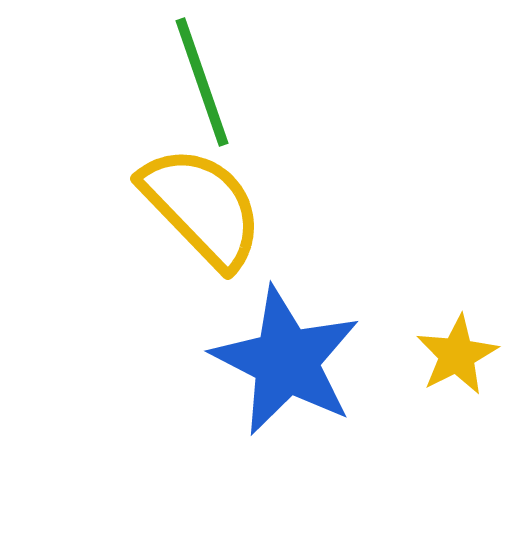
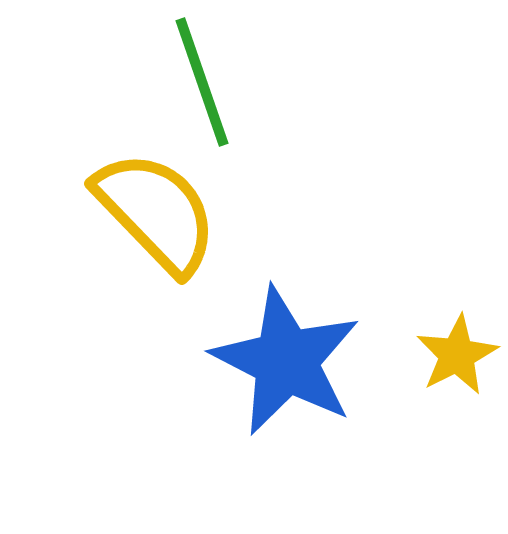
yellow semicircle: moved 46 px left, 5 px down
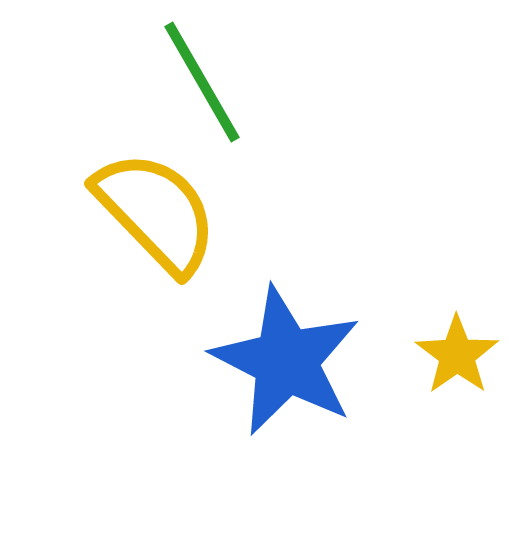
green line: rotated 11 degrees counterclockwise
yellow star: rotated 8 degrees counterclockwise
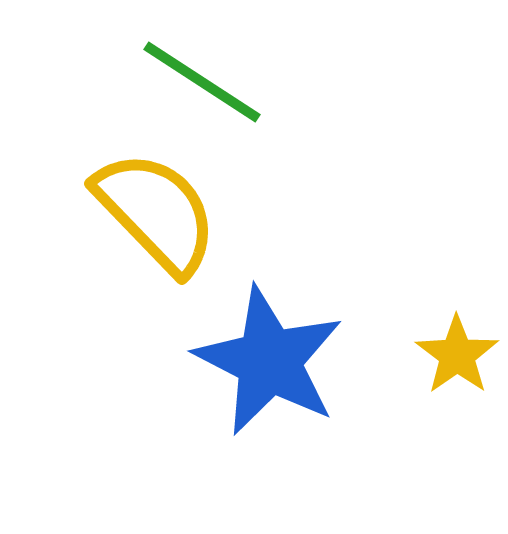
green line: rotated 27 degrees counterclockwise
blue star: moved 17 px left
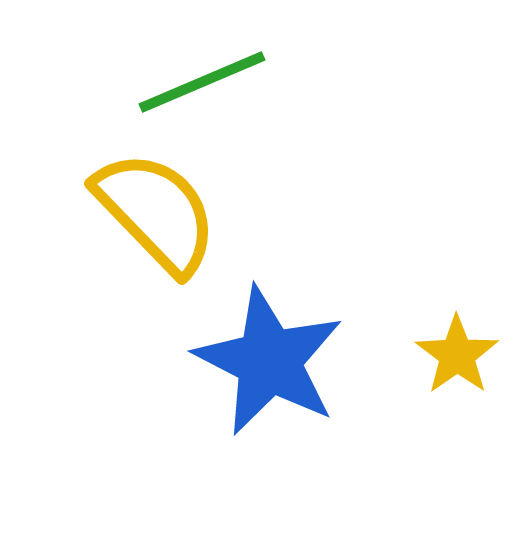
green line: rotated 56 degrees counterclockwise
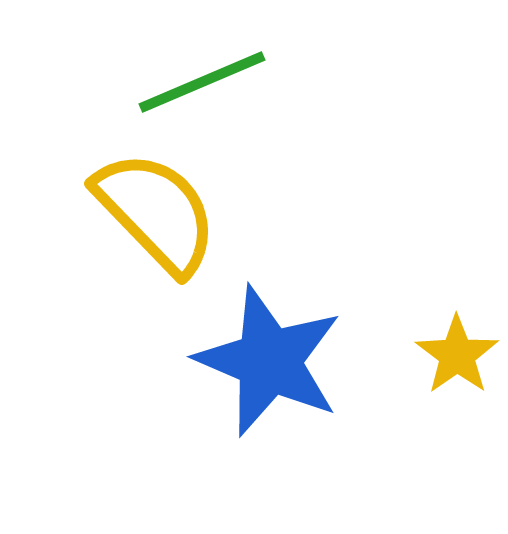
blue star: rotated 4 degrees counterclockwise
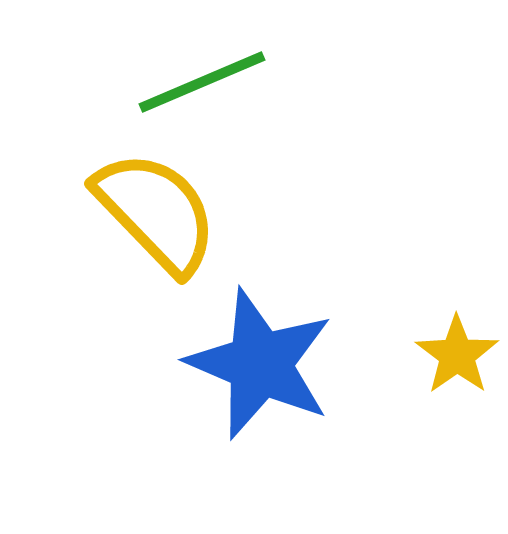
blue star: moved 9 px left, 3 px down
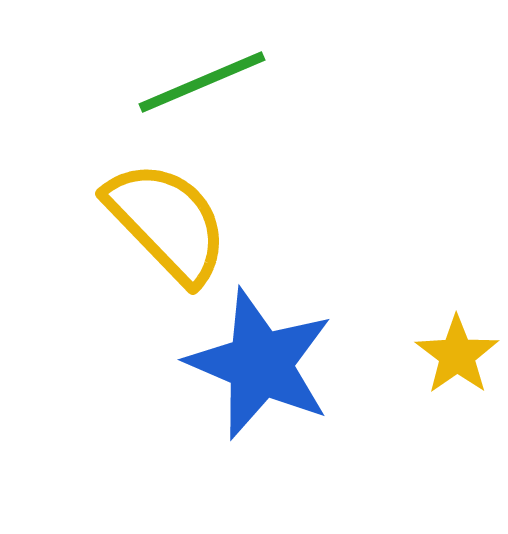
yellow semicircle: moved 11 px right, 10 px down
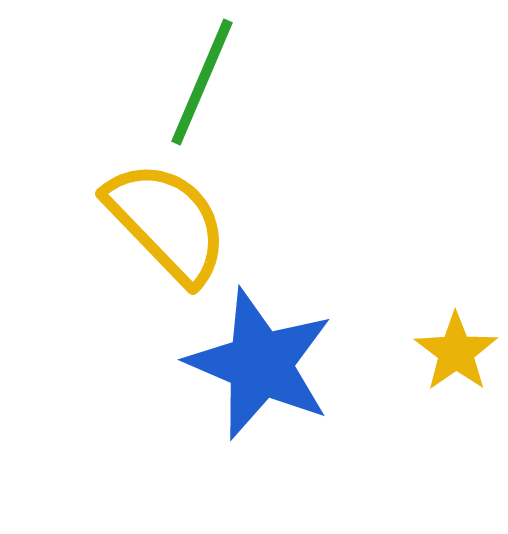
green line: rotated 44 degrees counterclockwise
yellow star: moved 1 px left, 3 px up
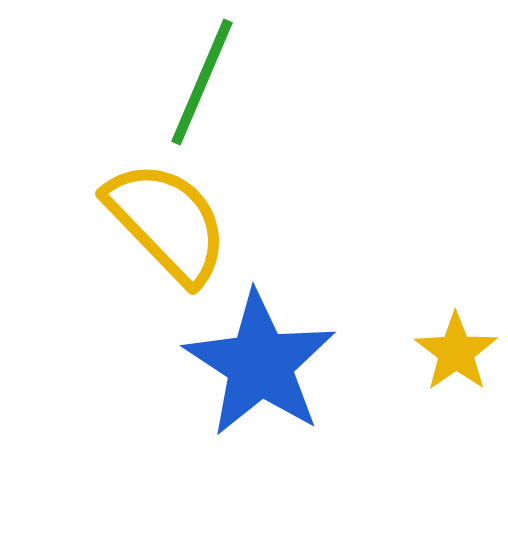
blue star: rotated 10 degrees clockwise
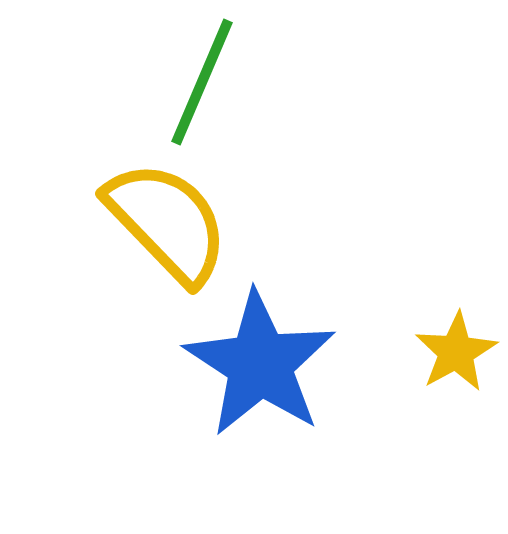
yellow star: rotated 6 degrees clockwise
